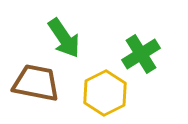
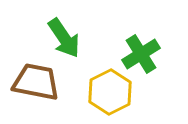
brown trapezoid: moved 1 px up
yellow hexagon: moved 5 px right, 1 px up
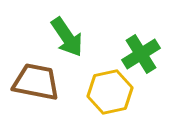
green arrow: moved 3 px right, 1 px up
yellow hexagon: rotated 15 degrees clockwise
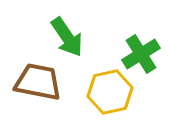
brown trapezoid: moved 2 px right
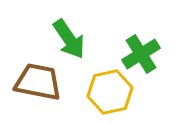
green arrow: moved 2 px right, 2 px down
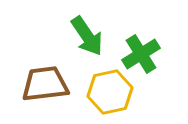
green arrow: moved 18 px right, 3 px up
brown trapezoid: moved 7 px right, 2 px down; rotated 18 degrees counterclockwise
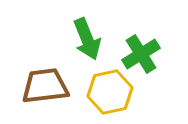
green arrow: moved 3 px down; rotated 12 degrees clockwise
brown trapezoid: moved 2 px down
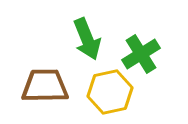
brown trapezoid: rotated 6 degrees clockwise
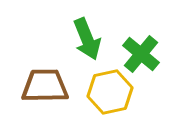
green cross: rotated 18 degrees counterclockwise
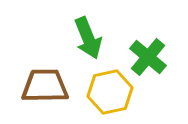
green arrow: moved 1 px right, 1 px up
green cross: moved 7 px right, 3 px down
